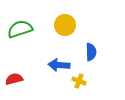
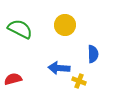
green semicircle: rotated 45 degrees clockwise
blue semicircle: moved 2 px right, 2 px down
blue arrow: moved 3 px down
red semicircle: moved 1 px left
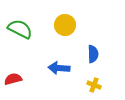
yellow cross: moved 15 px right, 4 px down
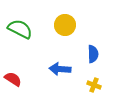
blue arrow: moved 1 px right, 1 px down
red semicircle: rotated 48 degrees clockwise
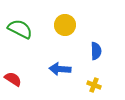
blue semicircle: moved 3 px right, 3 px up
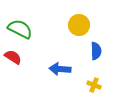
yellow circle: moved 14 px right
red semicircle: moved 22 px up
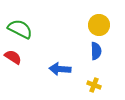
yellow circle: moved 20 px right
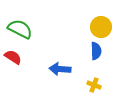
yellow circle: moved 2 px right, 2 px down
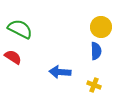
blue arrow: moved 3 px down
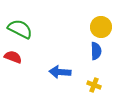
red semicircle: rotated 12 degrees counterclockwise
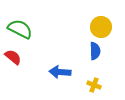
blue semicircle: moved 1 px left
red semicircle: rotated 18 degrees clockwise
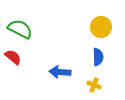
blue semicircle: moved 3 px right, 6 px down
